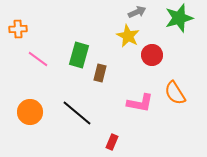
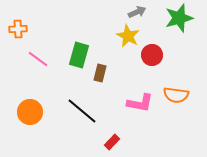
orange semicircle: moved 1 px right, 2 px down; rotated 50 degrees counterclockwise
black line: moved 5 px right, 2 px up
red rectangle: rotated 21 degrees clockwise
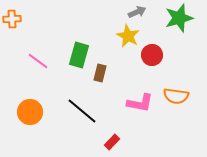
orange cross: moved 6 px left, 10 px up
pink line: moved 2 px down
orange semicircle: moved 1 px down
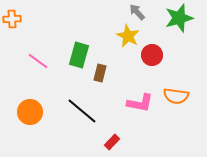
gray arrow: rotated 108 degrees counterclockwise
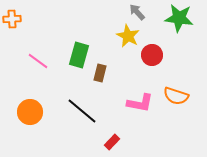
green star: rotated 24 degrees clockwise
orange semicircle: rotated 10 degrees clockwise
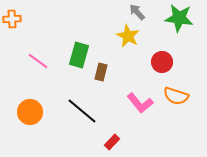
red circle: moved 10 px right, 7 px down
brown rectangle: moved 1 px right, 1 px up
pink L-shape: rotated 40 degrees clockwise
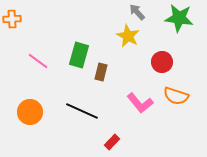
black line: rotated 16 degrees counterclockwise
